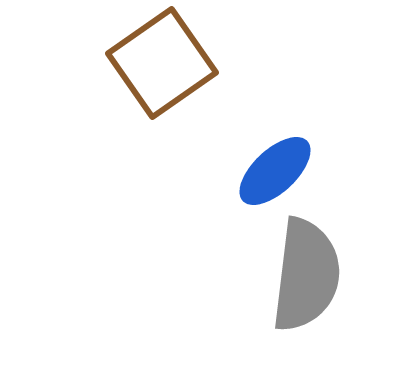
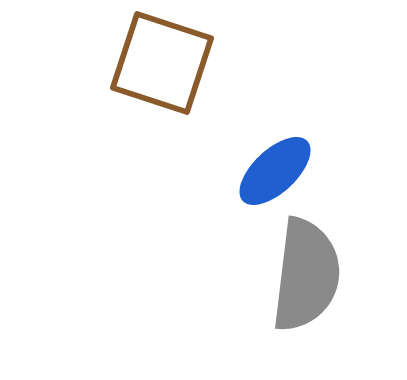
brown square: rotated 37 degrees counterclockwise
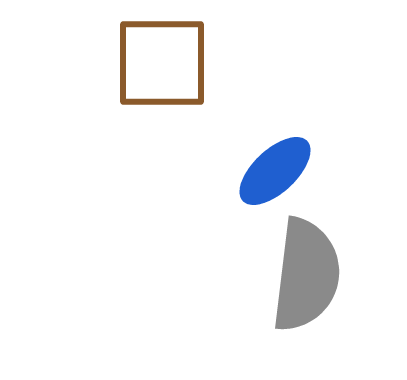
brown square: rotated 18 degrees counterclockwise
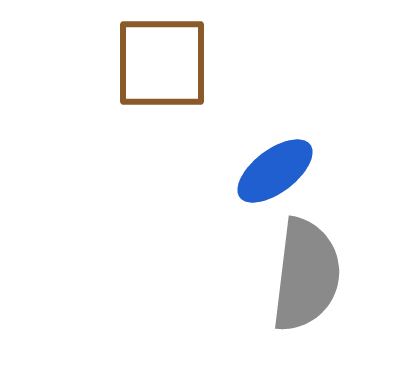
blue ellipse: rotated 6 degrees clockwise
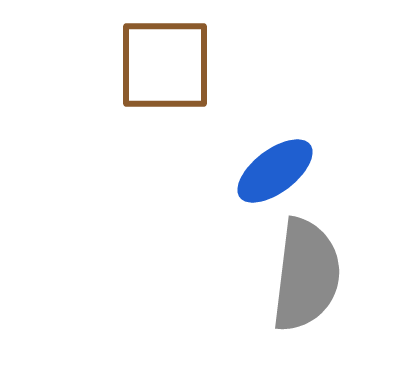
brown square: moved 3 px right, 2 px down
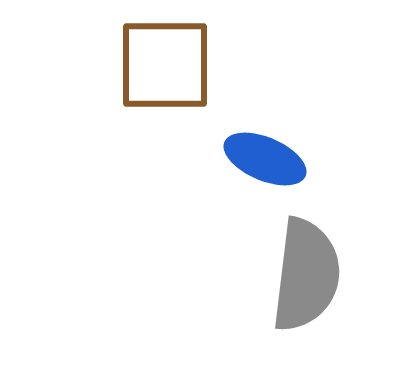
blue ellipse: moved 10 px left, 12 px up; rotated 60 degrees clockwise
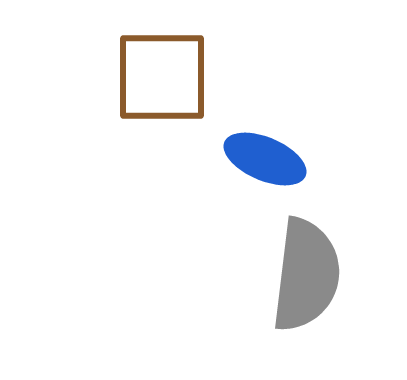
brown square: moved 3 px left, 12 px down
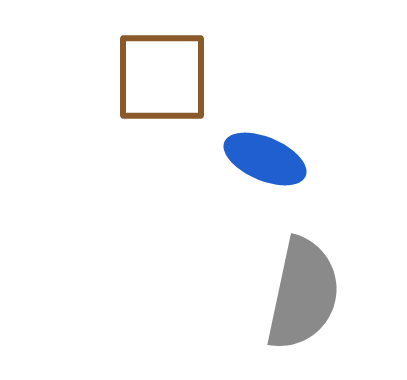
gray semicircle: moved 3 px left, 19 px down; rotated 5 degrees clockwise
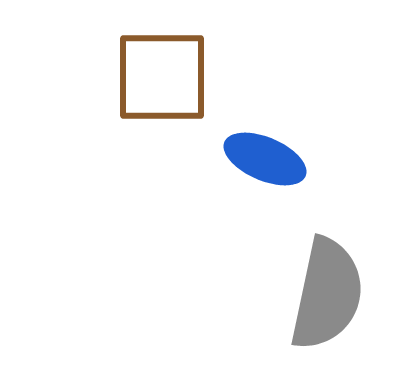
gray semicircle: moved 24 px right
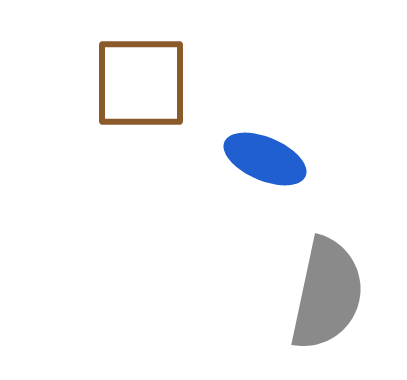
brown square: moved 21 px left, 6 px down
